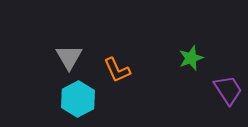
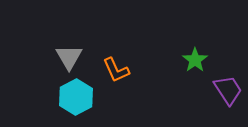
green star: moved 4 px right, 2 px down; rotated 15 degrees counterclockwise
orange L-shape: moved 1 px left
cyan hexagon: moved 2 px left, 2 px up
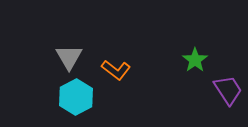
orange L-shape: rotated 28 degrees counterclockwise
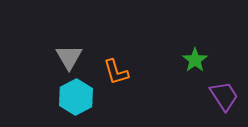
orange L-shape: moved 2 px down; rotated 36 degrees clockwise
purple trapezoid: moved 4 px left, 6 px down
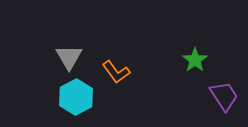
orange L-shape: rotated 20 degrees counterclockwise
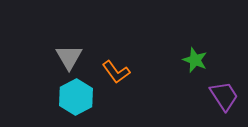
green star: rotated 15 degrees counterclockwise
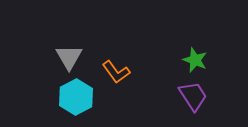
purple trapezoid: moved 31 px left
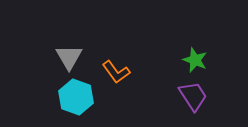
cyan hexagon: rotated 12 degrees counterclockwise
